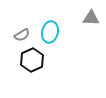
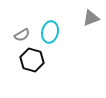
gray triangle: rotated 24 degrees counterclockwise
black hexagon: rotated 20 degrees counterclockwise
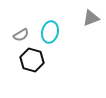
gray semicircle: moved 1 px left
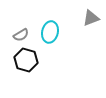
black hexagon: moved 6 px left
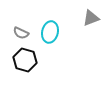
gray semicircle: moved 2 px up; rotated 56 degrees clockwise
black hexagon: moved 1 px left
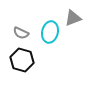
gray triangle: moved 18 px left
black hexagon: moved 3 px left
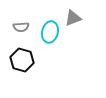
gray semicircle: moved 6 px up; rotated 28 degrees counterclockwise
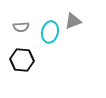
gray triangle: moved 3 px down
black hexagon: rotated 10 degrees counterclockwise
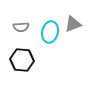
gray triangle: moved 3 px down
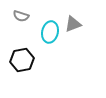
gray semicircle: moved 11 px up; rotated 21 degrees clockwise
black hexagon: rotated 15 degrees counterclockwise
